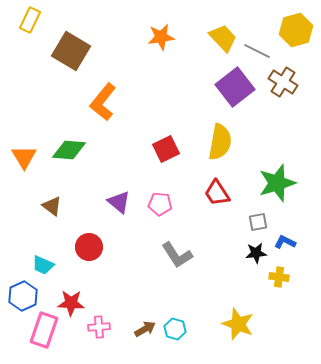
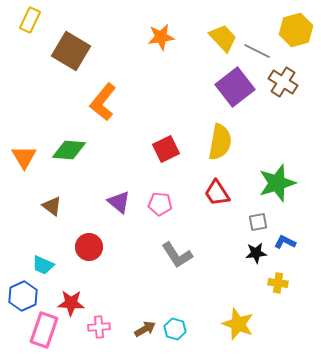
yellow cross: moved 1 px left, 6 px down
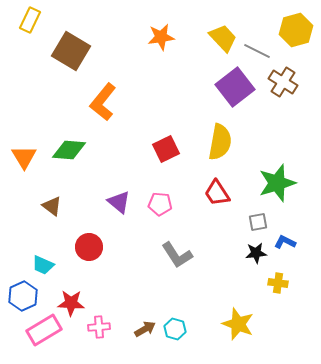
pink rectangle: rotated 40 degrees clockwise
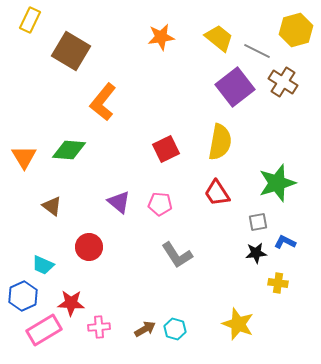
yellow trapezoid: moved 4 px left; rotated 8 degrees counterclockwise
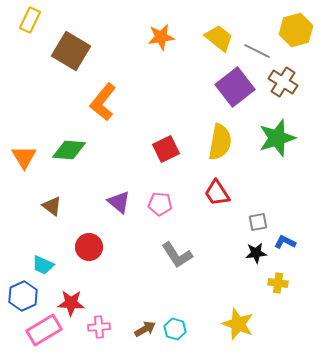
green star: moved 45 px up
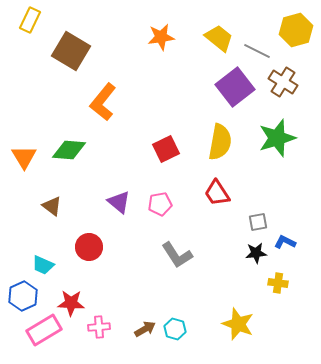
pink pentagon: rotated 15 degrees counterclockwise
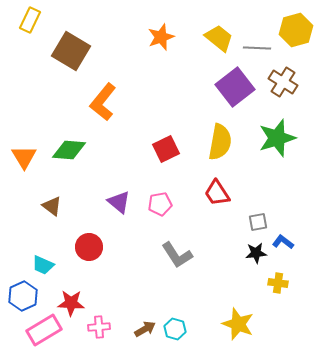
orange star: rotated 12 degrees counterclockwise
gray line: moved 3 px up; rotated 24 degrees counterclockwise
blue L-shape: moved 2 px left; rotated 10 degrees clockwise
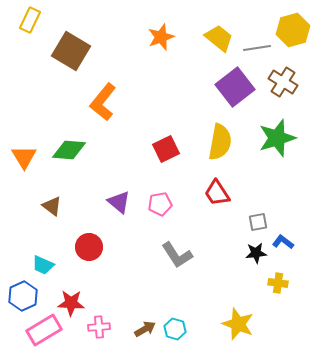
yellow hexagon: moved 3 px left
gray line: rotated 12 degrees counterclockwise
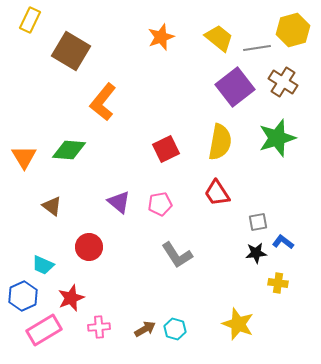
red star: moved 5 px up; rotated 24 degrees counterclockwise
